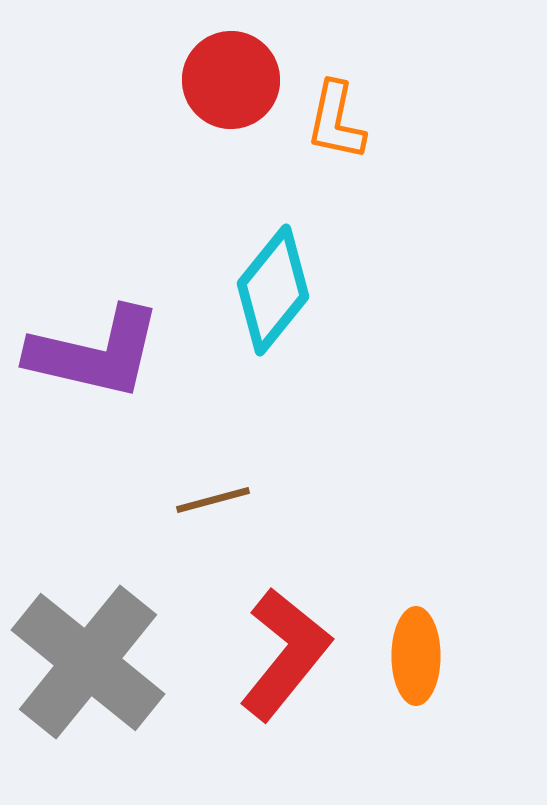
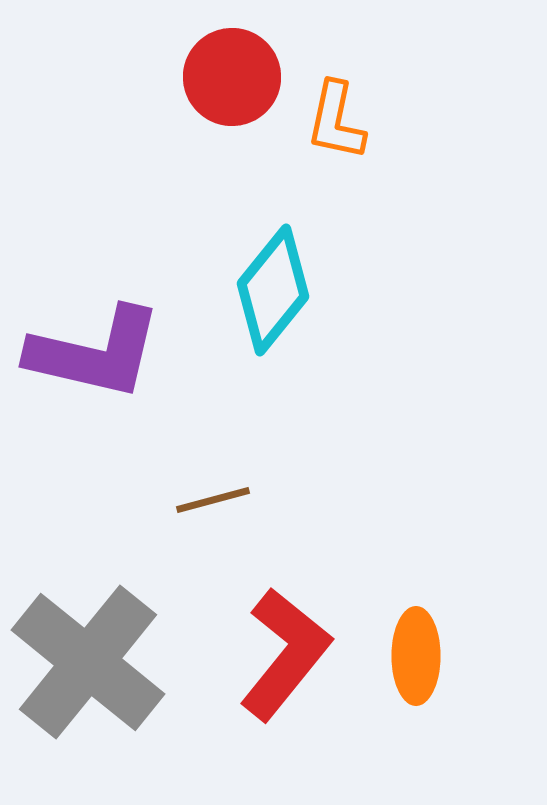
red circle: moved 1 px right, 3 px up
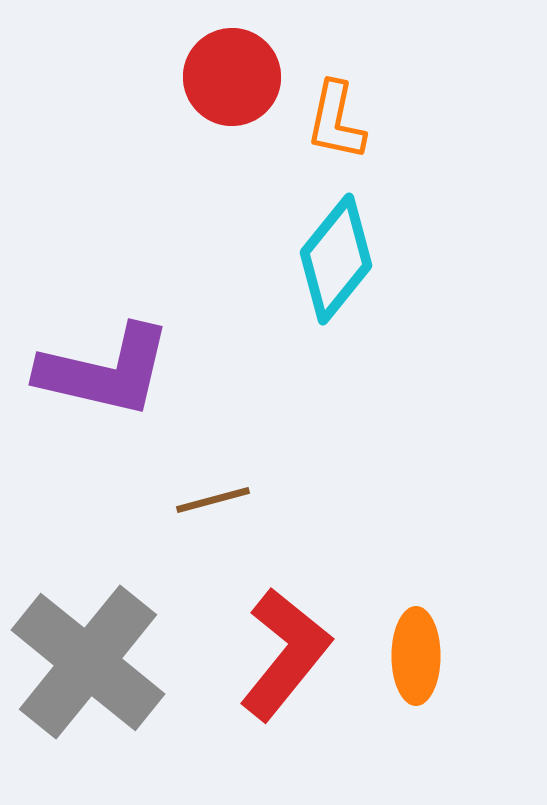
cyan diamond: moved 63 px right, 31 px up
purple L-shape: moved 10 px right, 18 px down
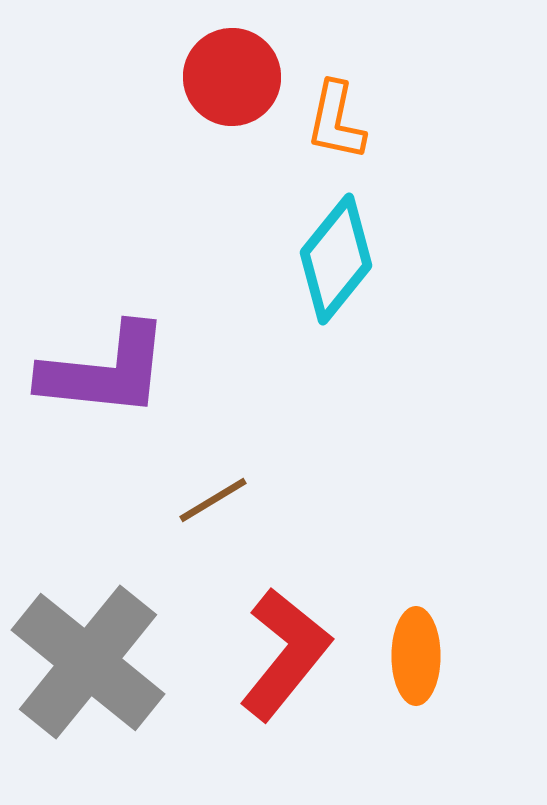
purple L-shape: rotated 7 degrees counterclockwise
brown line: rotated 16 degrees counterclockwise
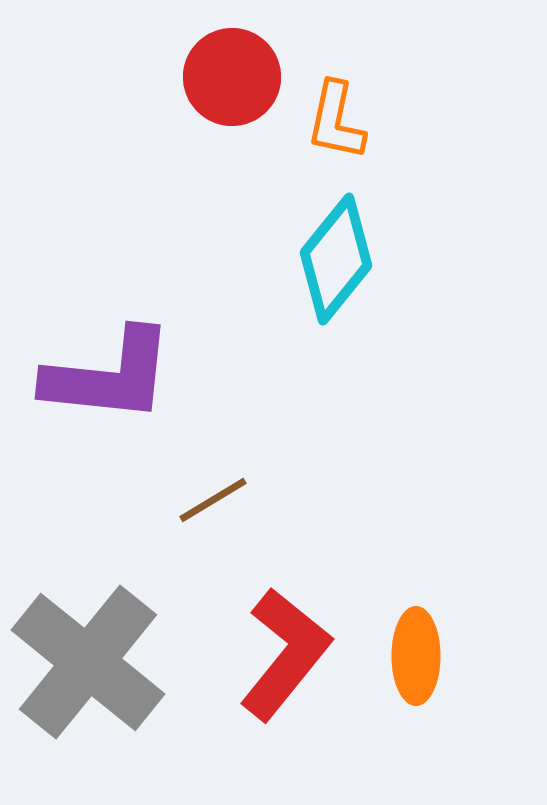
purple L-shape: moved 4 px right, 5 px down
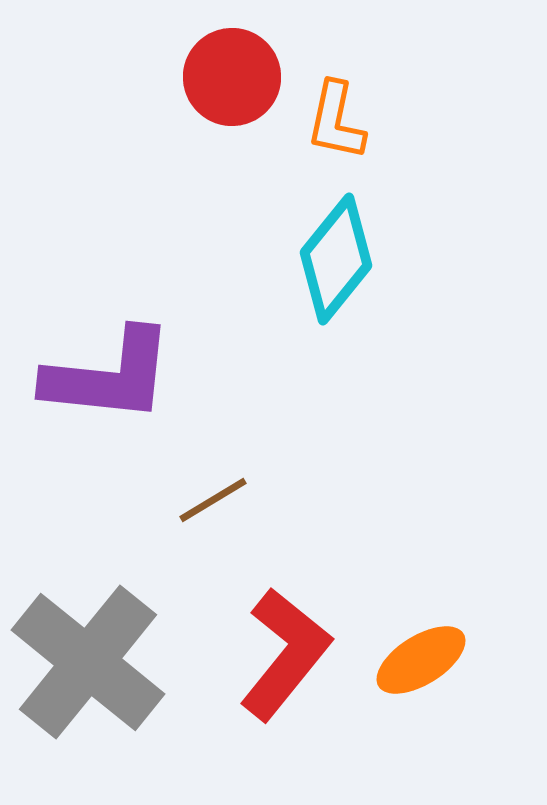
orange ellipse: moved 5 px right, 4 px down; rotated 58 degrees clockwise
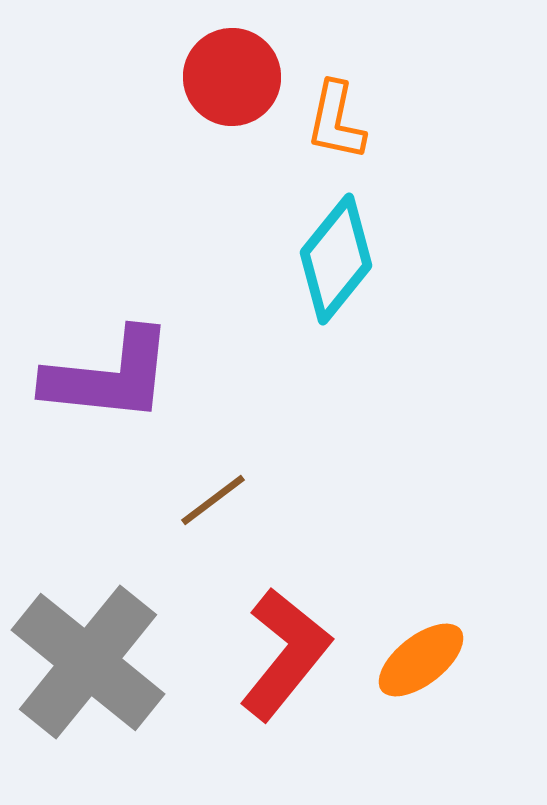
brown line: rotated 6 degrees counterclockwise
orange ellipse: rotated 6 degrees counterclockwise
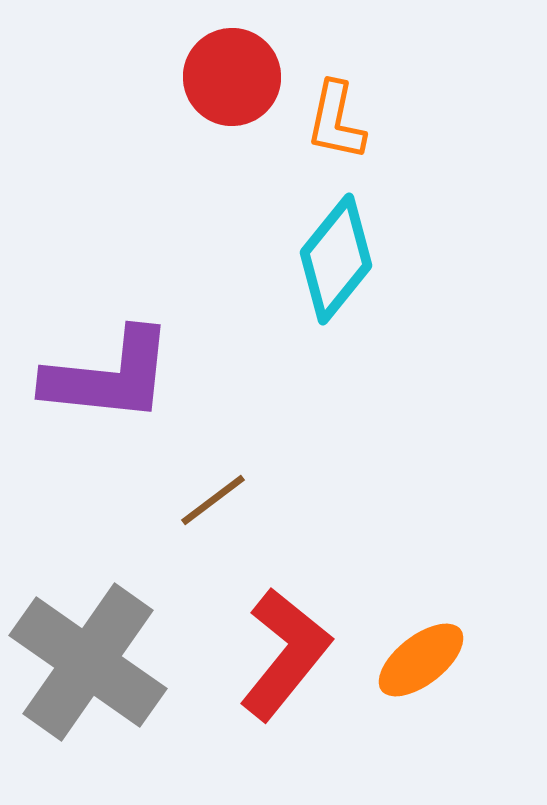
gray cross: rotated 4 degrees counterclockwise
